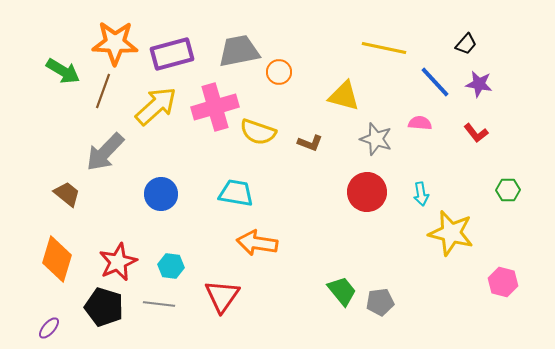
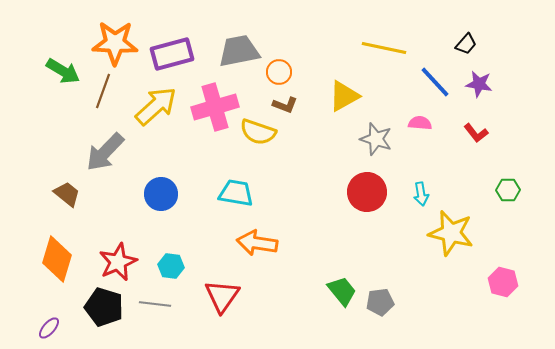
yellow triangle: rotated 44 degrees counterclockwise
brown L-shape: moved 25 px left, 38 px up
gray line: moved 4 px left
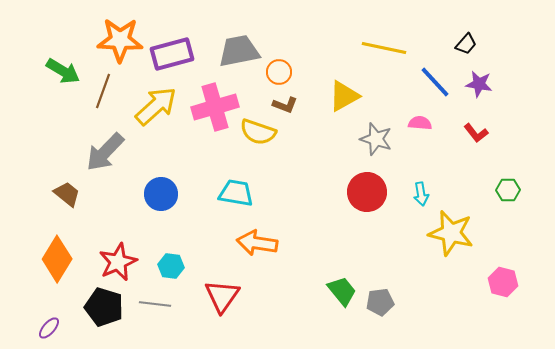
orange star: moved 5 px right, 3 px up
orange diamond: rotated 15 degrees clockwise
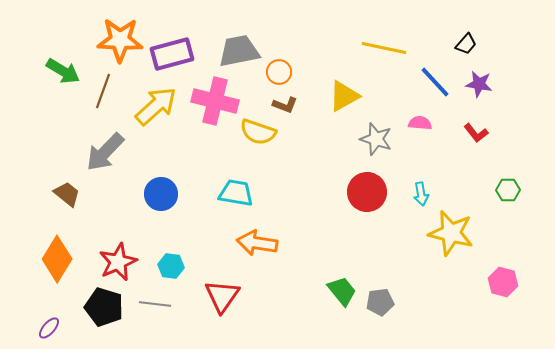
pink cross: moved 6 px up; rotated 30 degrees clockwise
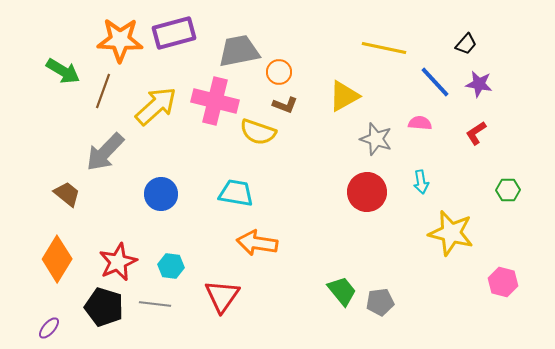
purple rectangle: moved 2 px right, 21 px up
red L-shape: rotated 95 degrees clockwise
cyan arrow: moved 12 px up
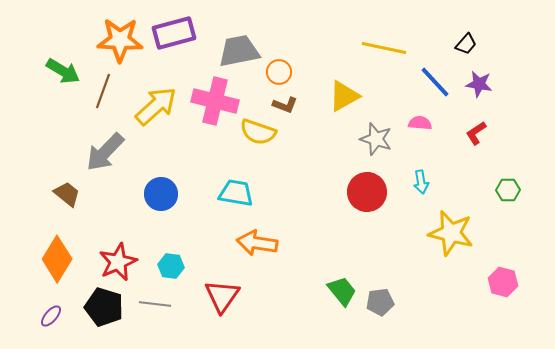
purple ellipse: moved 2 px right, 12 px up
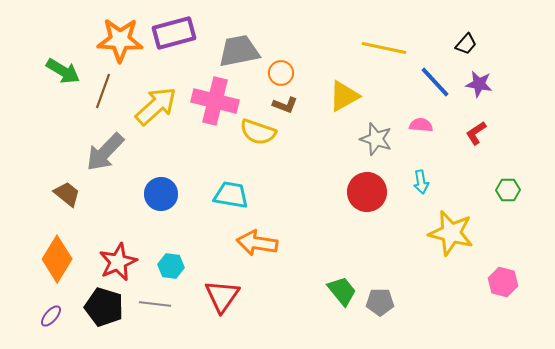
orange circle: moved 2 px right, 1 px down
pink semicircle: moved 1 px right, 2 px down
cyan trapezoid: moved 5 px left, 2 px down
gray pentagon: rotated 8 degrees clockwise
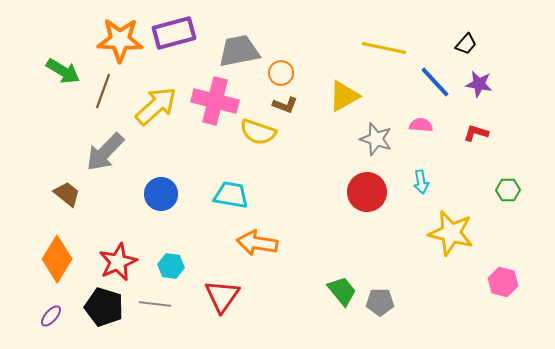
red L-shape: rotated 50 degrees clockwise
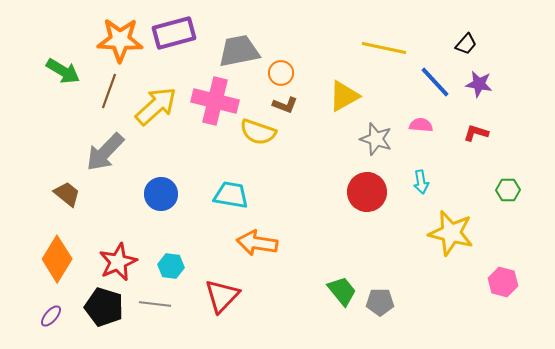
brown line: moved 6 px right
red triangle: rotated 9 degrees clockwise
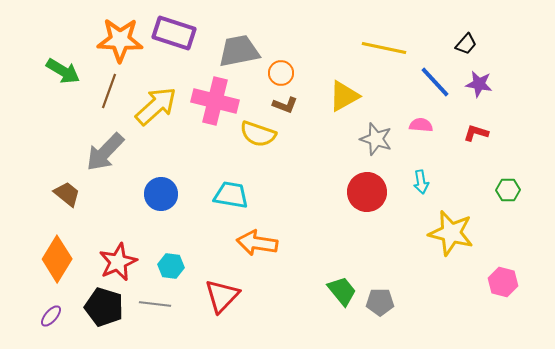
purple rectangle: rotated 33 degrees clockwise
yellow semicircle: moved 2 px down
